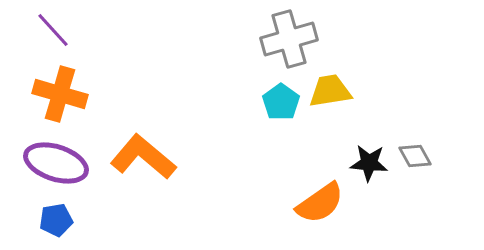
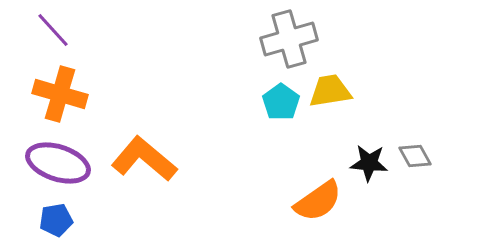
orange L-shape: moved 1 px right, 2 px down
purple ellipse: moved 2 px right
orange semicircle: moved 2 px left, 2 px up
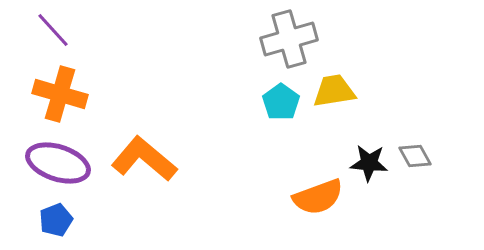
yellow trapezoid: moved 4 px right
orange semicircle: moved 4 px up; rotated 15 degrees clockwise
blue pentagon: rotated 12 degrees counterclockwise
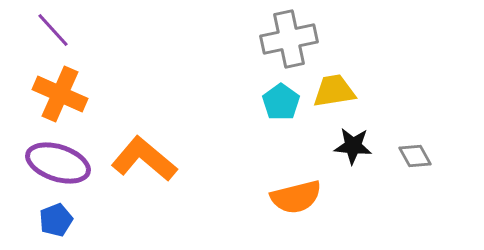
gray cross: rotated 4 degrees clockwise
orange cross: rotated 8 degrees clockwise
black star: moved 16 px left, 17 px up
orange semicircle: moved 22 px left; rotated 6 degrees clockwise
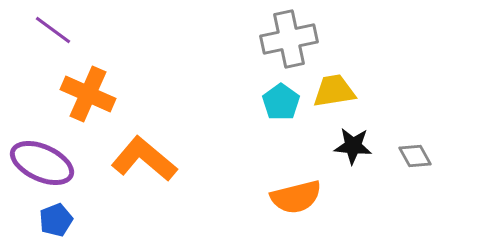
purple line: rotated 12 degrees counterclockwise
orange cross: moved 28 px right
purple ellipse: moved 16 px left; rotated 6 degrees clockwise
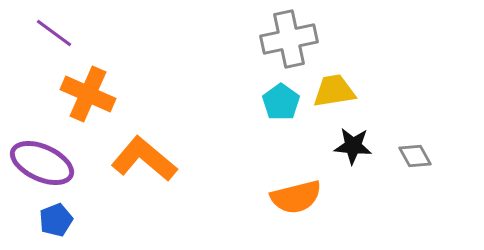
purple line: moved 1 px right, 3 px down
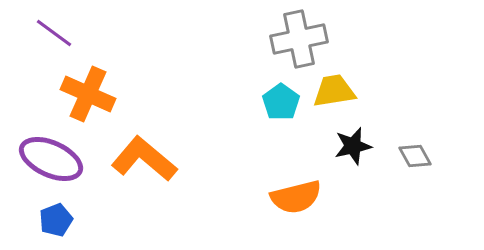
gray cross: moved 10 px right
black star: rotated 18 degrees counterclockwise
purple ellipse: moved 9 px right, 4 px up
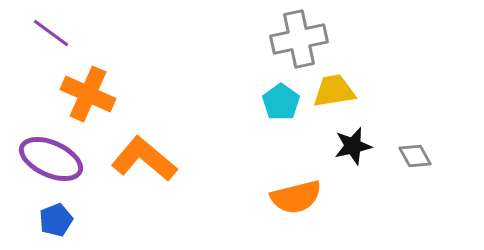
purple line: moved 3 px left
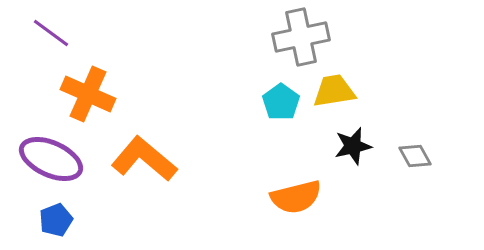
gray cross: moved 2 px right, 2 px up
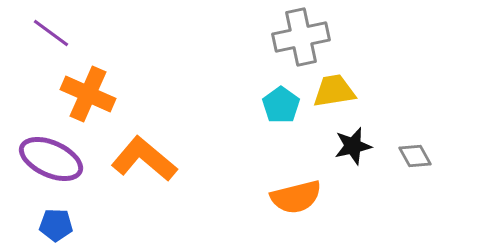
cyan pentagon: moved 3 px down
blue pentagon: moved 5 px down; rotated 24 degrees clockwise
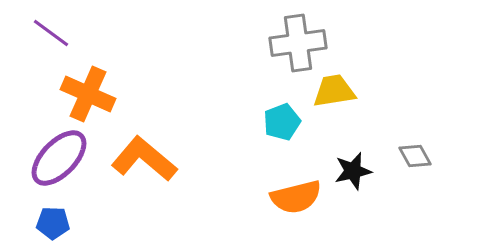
gray cross: moved 3 px left, 6 px down; rotated 4 degrees clockwise
cyan pentagon: moved 1 px right, 17 px down; rotated 15 degrees clockwise
black star: moved 25 px down
purple ellipse: moved 8 px right, 1 px up; rotated 70 degrees counterclockwise
blue pentagon: moved 3 px left, 2 px up
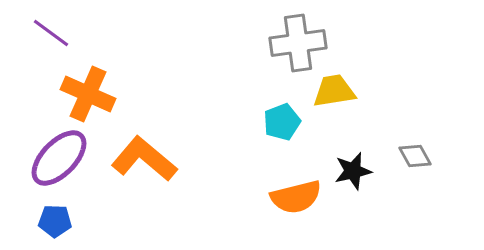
blue pentagon: moved 2 px right, 2 px up
